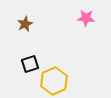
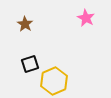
pink star: rotated 24 degrees clockwise
brown star: rotated 14 degrees counterclockwise
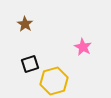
pink star: moved 3 px left, 29 px down
yellow hexagon: rotated 8 degrees clockwise
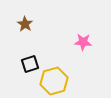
pink star: moved 5 px up; rotated 24 degrees counterclockwise
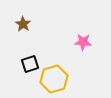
brown star: moved 2 px left
yellow hexagon: moved 2 px up
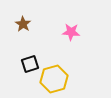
pink star: moved 12 px left, 10 px up
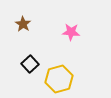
black square: rotated 24 degrees counterclockwise
yellow hexagon: moved 5 px right
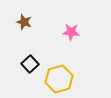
brown star: moved 1 px right, 2 px up; rotated 14 degrees counterclockwise
